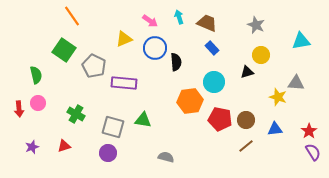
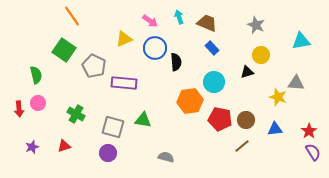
brown line: moved 4 px left
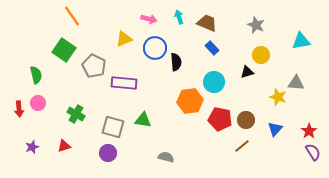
pink arrow: moved 1 px left, 2 px up; rotated 21 degrees counterclockwise
blue triangle: rotated 42 degrees counterclockwise
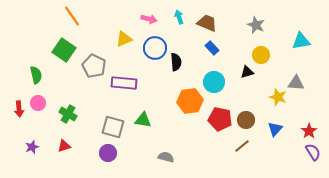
green cross: moved 8 px left
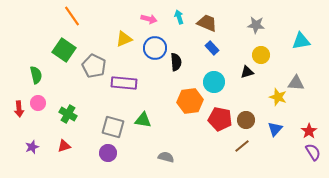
gray star: rotated 18 degrees counterclockwise
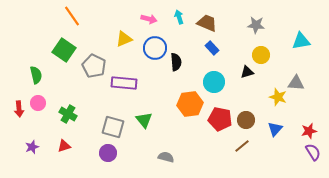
orange hexagon: moved 3 px down
green triangle: moved 1 px right; rotated 42 degrees clockwise
red star: rotated 21 degrees clockwise
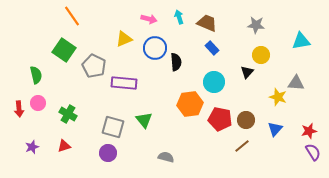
black triangle: rotated 32 degrees counterclockwise
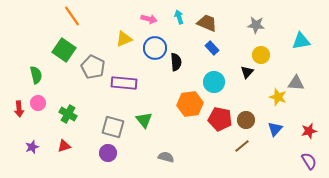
gray pentagon: moved 1 px left, 1 px down
purple semicircle: moved 4 px left, 9 px down
